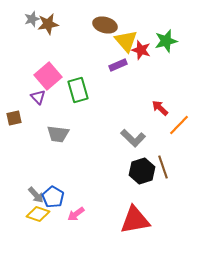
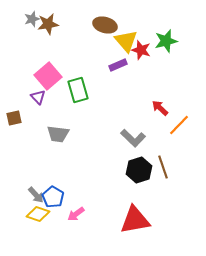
black hexagon: moved 3 px left, 1 px up
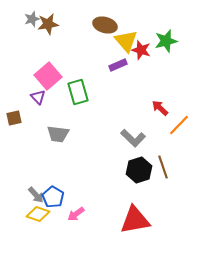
green rectangle: moved 2 px down
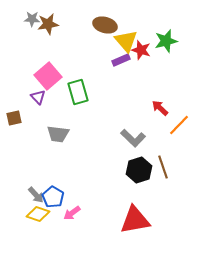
gray star: rotated 21 degrees clockwise
purple rectangle: moved 3 px right, 5 px up
pink arrow: moved 4 px left, 1 px up
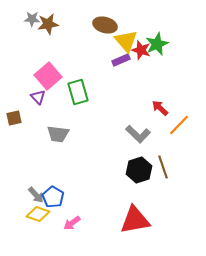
green star: moved 9 px left, 3 px down; rotated 10 degrees counterclockwise
gray L-shape: moved 5 px right, 4 px up
pink arrow: moved 10 px down
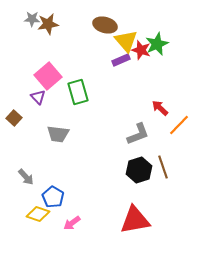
brown square: rotated 35 degrees counterclockwise
gray L-shape: rotated 65 degrees counterclockwise
gray arrow: moved 10 px left, 18 px up
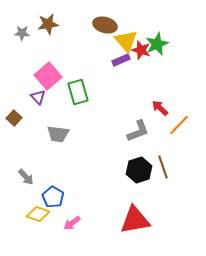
gray star: moved 10 px left, 14 px down
gray L-shape: moved 3 px up
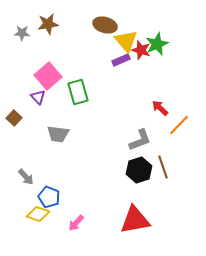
gray L-shape: moved 2 px right, 9 px down
blue pentagon: moved 4 px left; rotated 10 degrees counterclockwise
pink arrow: moved 4 px right; rotated 12 degrees counterclockwise
